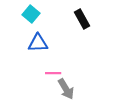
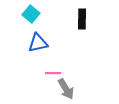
black rectangle: rotated 30 degrees clockwise
blue triangle: rotated 10 degrees counterclockwise
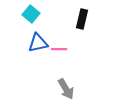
black rectangle: rotated 12 degrees clockwise
pink line: moved 6 px right, 24 px up
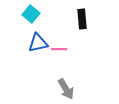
black rectangle: rotated 18 degrees counterclockwise
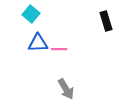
black rectangle: moved 24 px right, 2 px down; rotated 12 degrees counterclockwise
blue triangle: rotated 10 degrees clockwise
